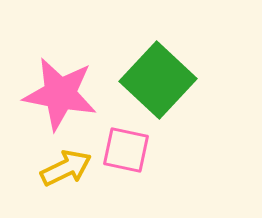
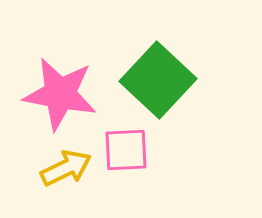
pink square: rotated 15 degrees counterclockwise
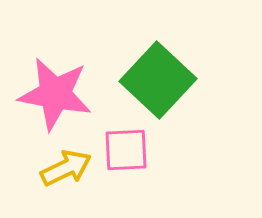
pink star: moved 5 px left
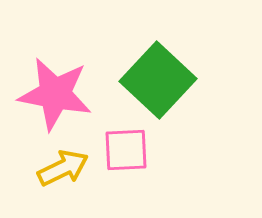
yellow arrow: moved 3 px left
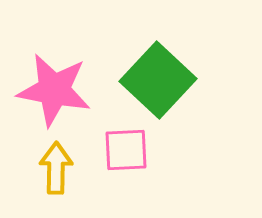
pink star: moved 1 px left, 4 px up
yellow arrow: moved 7 px left; rotated 63 degrees counterclockwise
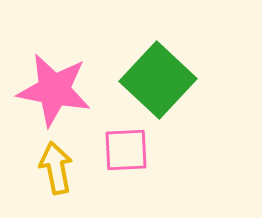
yellow arrow: rotated 12 degrees counterclockwise
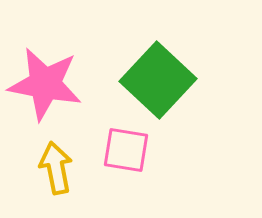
pink star: moved 9 px left, 6 px up
pink square: rotated 12 degrees clockwise
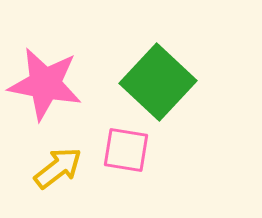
green square: moved 2 px down
yellow arrow: moved 2 px right; rotated 63 degrees clockwise
